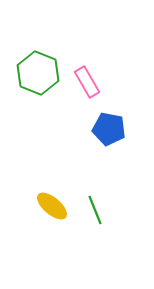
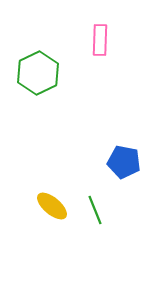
green hexagon: rotated 12 degrees clockwise
pink rectangle: moved 13 px right, 42 px up; rotated 32 degrees clockwise
blue pentagon: moved 15 px right, 33 px down
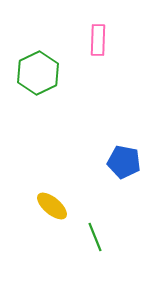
pink rectangle: moved 2 px left
green line: moved 27 px down
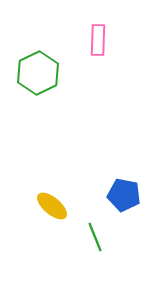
blue pentagon: moved 33 px down
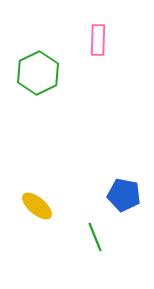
yellow ellipse: moved 15 px left
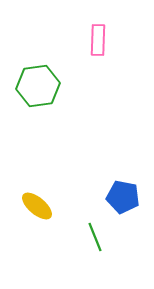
green hexagon: moved 13 px down; rotated 18 degrees clockwise
blue pentagon: moved 1 px left, 2 px down
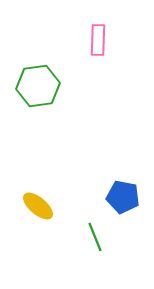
yellow ellipse: moved 1 px right
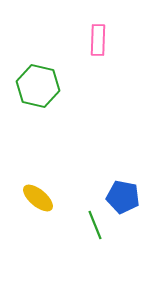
green hexagon: rotated 21 degrees clockwise
yellow ellipse: moved 8 px up
green line: moved 12 px up
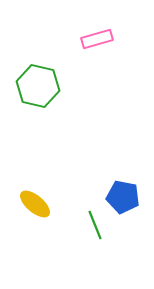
pink rectangle: moved 1 px left, 1 px up; rotated 72 degrees clockwise
yellow ellipse: moved 3 px left, 6 px down
